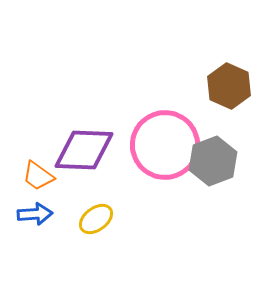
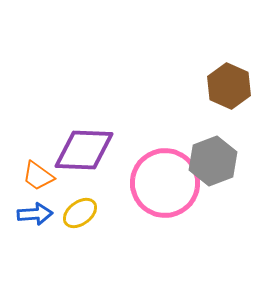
pink circle: moved 38 px down
yellow ellipse: moved 16 px left, 6 px up
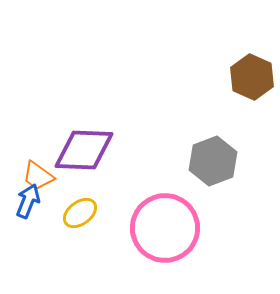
brown hexagon: moved 23 px right, 9 px up
pink circle: moved 45 px down
blue arrow: moved 7 px left, 13 px up; rotated 64 degrees counterclockwise
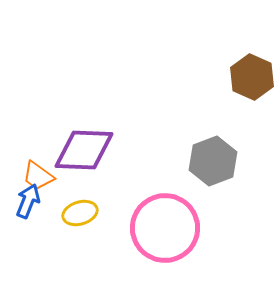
yellow ellipse: rotated 20 degrees clockwise
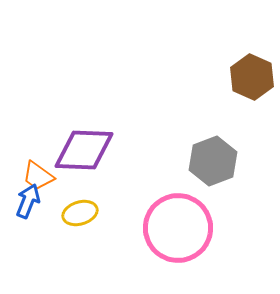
pink circle: moved 13 px right
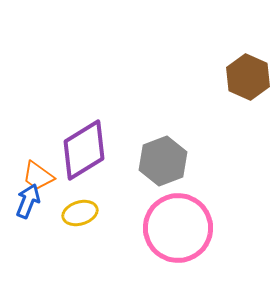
brown hexagon: moved 4 px left
purple diamond: rotated 34 degrees counterclockwise
gray hexagon: moved 50 px left
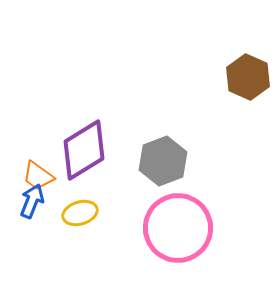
blue arrow: moved 4 px right
